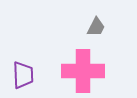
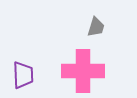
gray trapezoid: rotated 10 degrees counterclockwise
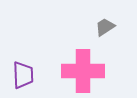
gray trapezoid: moved 9 px right; rotated 140 degrees counterclockwise
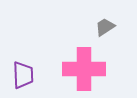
pink cross: moved 1 px right, 2 px up
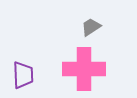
gray trapezoid: moved 14 px left
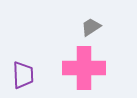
pink cross: moved 1 px up
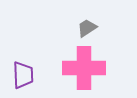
gray trapezoid: moved 4 px left, 1 px down
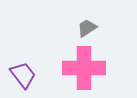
purple trapezoid: rotated 36 degrees counterclockwise
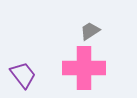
gray trapezoid: moved 3 px right, 3 px down
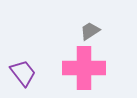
purple trapezoid: moved 2 px up
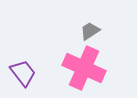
pink cross: rotated 24 degrees clockwise
